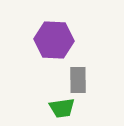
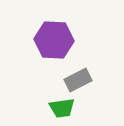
gray rectangle: rotated 64 degrees clockwise
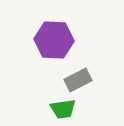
green trapezoid: moved 1 px right, 1 px down
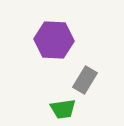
gray rectangle: moved 7 px right; rotated 32 degrees counterclockwise
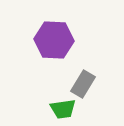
gray rectangle: moved 2 px left, 4 px down
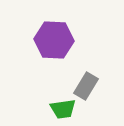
gray rectangle: moved 3 px right, 2 px down
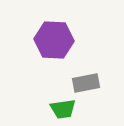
gray rectangle: moved 3 px up; rotated 48 degrees clockwise
